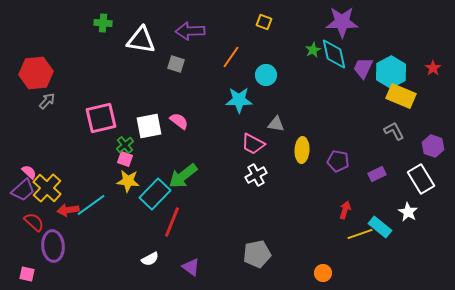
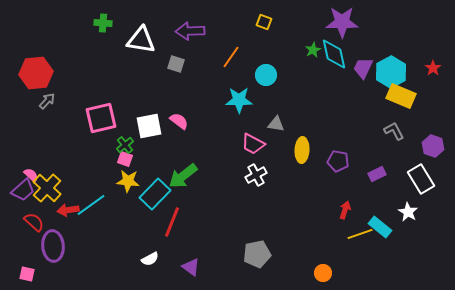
pink semicircle at (29, 172): moved 2 px right, 3 px down
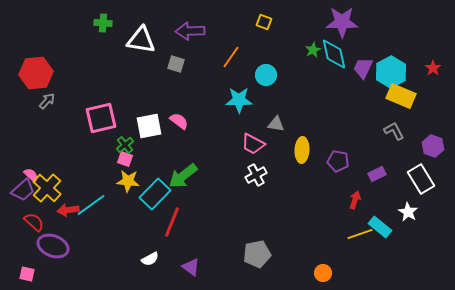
red arrow at (345, 210): moved 10 px right, 10 px up
purple ellipse at (53, 246): rotated 64 degrees counterclockwise
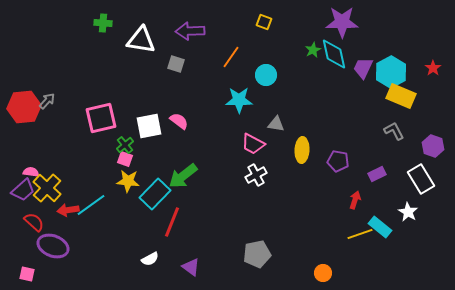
red hexagon at (36, 73): moved 12 px left, 34 px down
pink semicircle at (31, 175): moved 3 px up; rotated 35 degrees counterclockwise
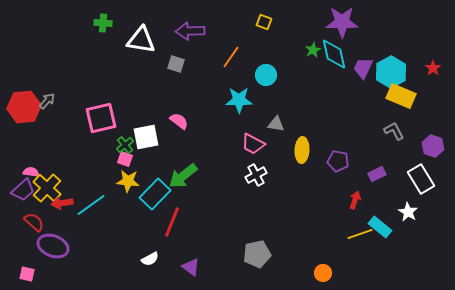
white square at (149, 126): moved 3 px left, 11 px down
red arrow at (68, 210): moved 6 px left, 7 px up
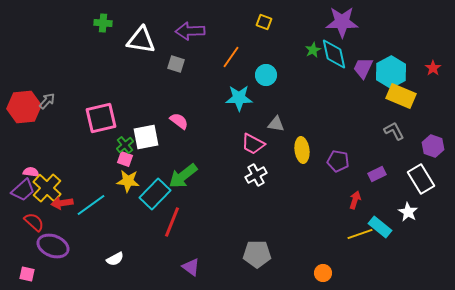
cyan star at (239, 100): moved 2 px up
yellow ellipse at (302, 150): rotated 10 degrees counterclockwise
gray pentagon at (257, 254): rotated 12 degrees clockwise
white semicircle at (150, 259): moved 35 px left
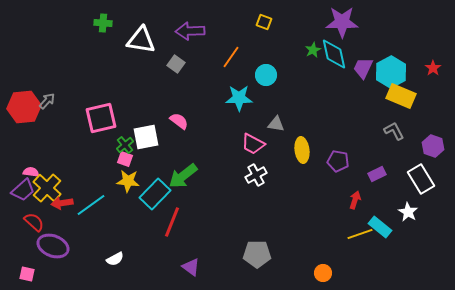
gray square at (176, 64): rotated 18 degrees clockwise
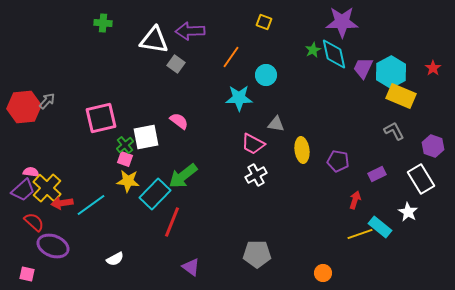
white triangle at (141, 40): moved 13 px right
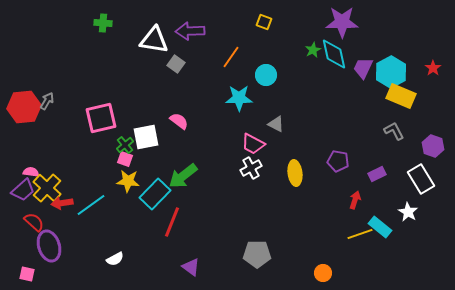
gray arrow at (47, 101): rotated 12 degrees counterclockwise
gray triangle at (276, 124): rotated 18 degrees clockwise
yellow ellipse at (302, 150): moved 7 px left, 23 px down
white cross at (256, 175): moved 5 px left, 7 px up
purple ellipse at (53, 246): moved 4 px left; rotated 52 degrees clockwise
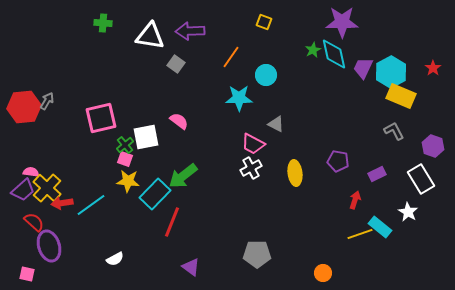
white triangle at (154, 40): moved 4 px left, 4 px up
